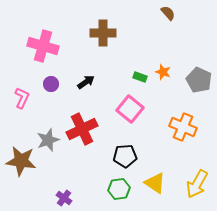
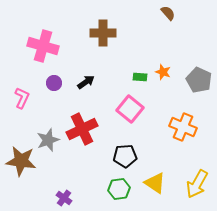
green rectangle: rotated 16 degrees counterclockwise
purple circle: moved 3 px right, 1 px up
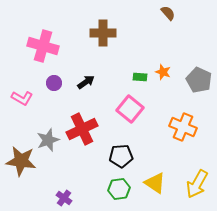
pink L-shape: rotated 95 degrees clockwise
black pentagon: moved 4 px left
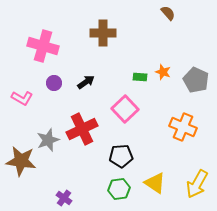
gray pentagon: moved 3 px left
pink square: moved 5 px left; rotated 8 degrees clockwise
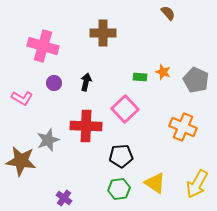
black arrow: rotated 42 degrees counterclockwise
red cross: moved 4 px right, 3 px up; rotated 28 degrees clockwise
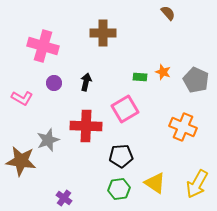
pink square: rotated 12 degrees clockwise
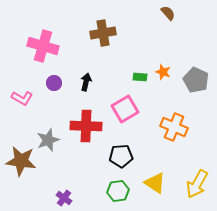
brown cross: rotated 10 degrees counterclockwise
orange cross: moved 9 px left
green hexagon: moved 1 px left, 2 px down
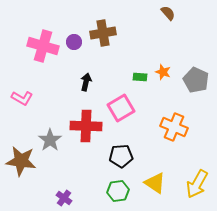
purple circle: moved 20 px right, 41 px up
pink square: moved 4 px left, 1 px up
gray star: moved 2 px right; rotated 15 degrees counterclockwise
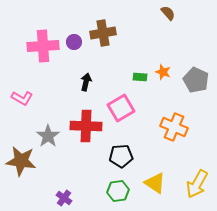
pink cross: rotated 20 degrees counterclockwise
gray star: moved 2 px left, 4 px up
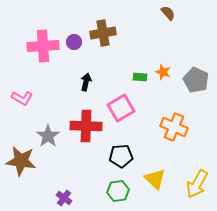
yellow triangle: moved 4 px up; rotated 10 degrees clockwise
